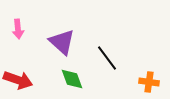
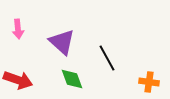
black line: rotated 8 degrees clockwise
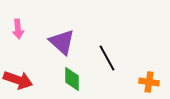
green diamond: rotated 20 degrees clockwise
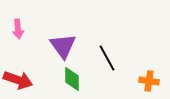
purple triangle: moved 1 px right, 4 px down; rotated 12 degrees clockwise
orange cross: moved 1 px up
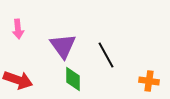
black line: moved 1 px left, 3 px up
green diamond: moved 1 px right
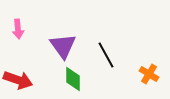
orange cross: moved 7 px up; rotated 24 degrees clockwise
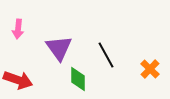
pink arrow: rotated 12 degrees clockwise
purple triangle: moved 4 px left, 2 px down
orange cross: moved 1 px right, 5 px up; rotated 12 degrees clockwise
green diamond: moved 5 px right
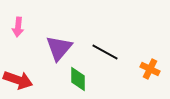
pink arrow: moved 2 px up
purple triangle: rotated 16 degrees clockwise
black line: moved 1 px left, 3 px up; rotated 32 degrees counterclockwise
orange cross: rotated 18 degrees counterclockwise
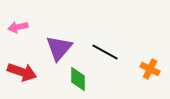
pink arrow: rotated 72 degrees clockwise
red arrow: moved 4 px right, 8 px up
